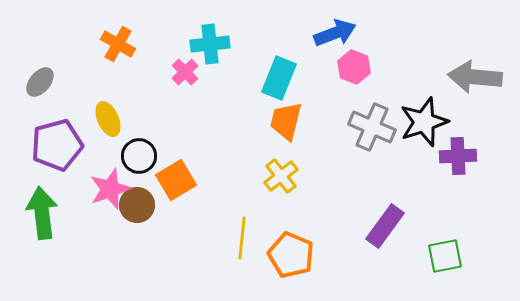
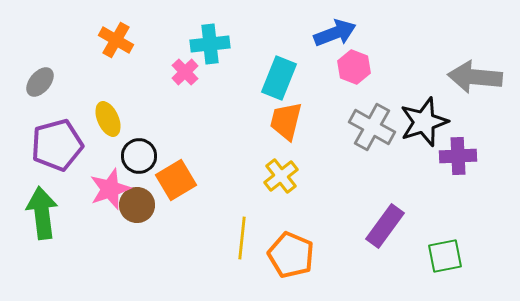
orange cross: moved 2 px left, 4 px up
gray cross: rotated 6 degrees clockwise
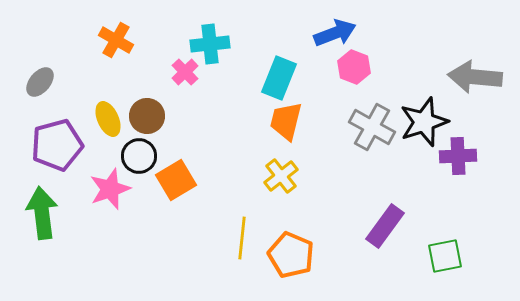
brown circle: moved 10 px right, 89 px up
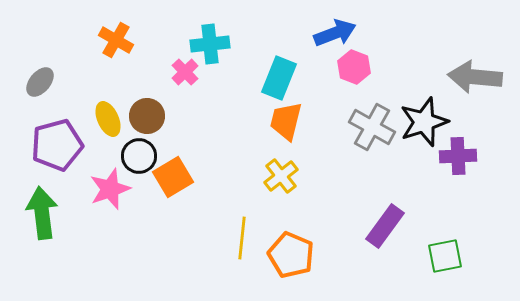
orange square: moved 3 px left, 3 px up
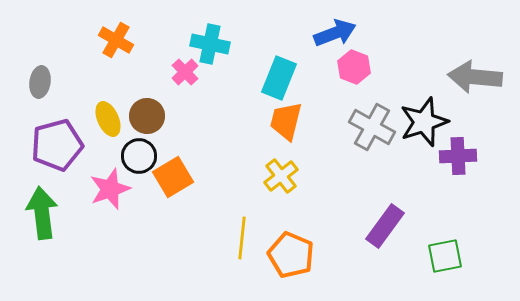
cyan cross: rotated 18 degrees clockwise
gray ellipse: rotated 32 degrees counterclockwise
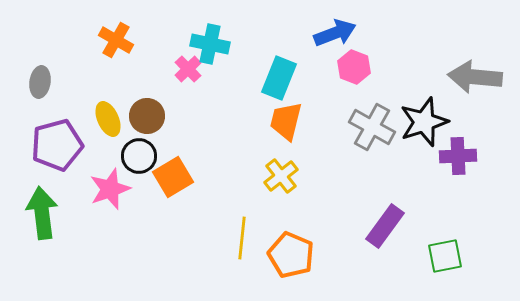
pink cross: moved 3 px right, 3 px up
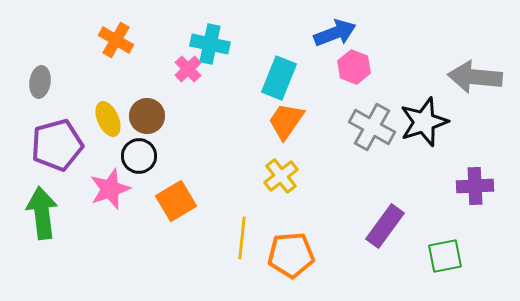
orange trapezoid: rotated 21 degrees clockwise
purple cross: moved 17 px right, 30 px down
orange square: moved 3 px right, 24 px down
orange pentagon: rotated 27 degrees counterclockwise
